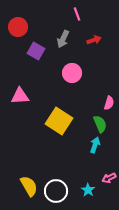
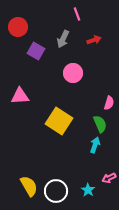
pink circle: moved 1 px right
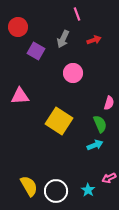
cyan arrow: rotated 49 degrees clockwise
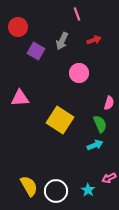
gray arrow: moved 1 px left, 2 px down
pink circle: moved 6 px right
pink triangle: moved 2 px down
yellow square: moved 1 px right, 1 px up
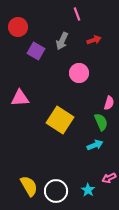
green semicircle: moved 1 px right, 2 px up
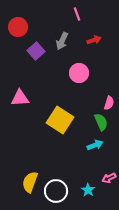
purple square: rotated 18 degrees clockwise
yellow semicircle: moved 1 px right, 4 px up; rotated 130 degrees counterclockwise
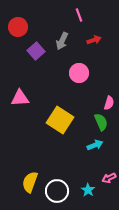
pink line: moved 2 px right, 1 px down
white circle: moved 1 px right
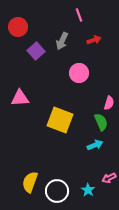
yellow square: rotated 12 degrees counterclockwise
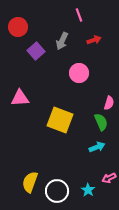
cyan arrow: moved 2 px right, 2 px down
